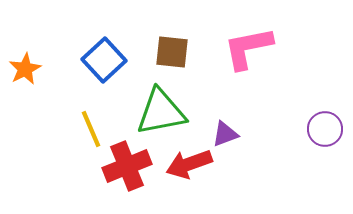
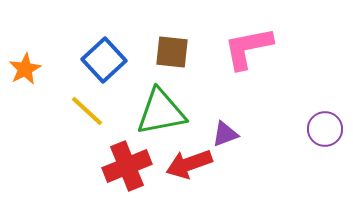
yellow line: moved 4 px left, 18 px up; rotated 24 degrees counterclockwise
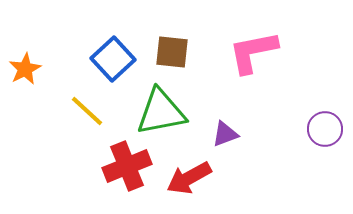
pink L-shape: moved 5 px right, 4 px down
blue square: moved 9 px right, 1 px up
red arrow: moved 14 px down; rotated 9 degrees counterclockwise
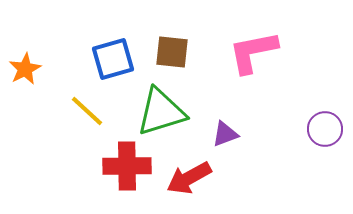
blue square: rotated 27 degrees clockwise
green triangle: rotated 6 degrees counterclockwise
red cross: rotated 21 degrees clockwise
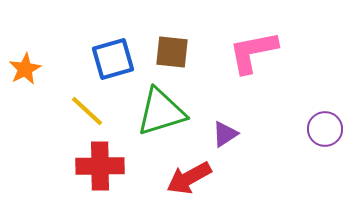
purple triangle: rotated 12 degrees counterclockwise
red cross: moved 27 px left
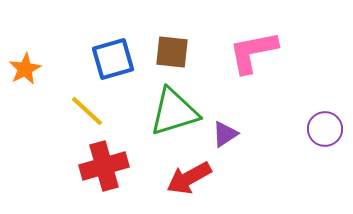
green triangle: moved 13 px right
red cross: moved 4 px right; rotated 15 degrees counterclockwise
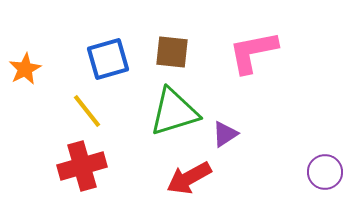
blue square: moved 5 px left
yellow line: rotated 9 degrees clockwise
purple circle: moved 43 px down
red cross: moved 22 px left
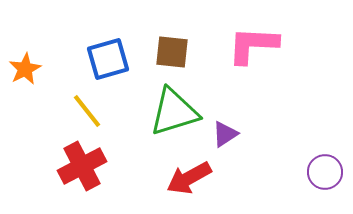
pink L-shape: moved 7 px up; rotated 14 degrees clockwise
red cross: rotated 12 degrees counterclockwise
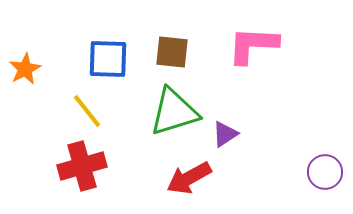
blue square: rotated 18 degrees clockwise
red cross: rotated 12 degrees clockwise
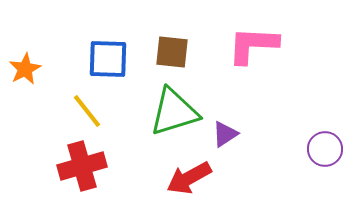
purple circle: moved 23 px up
